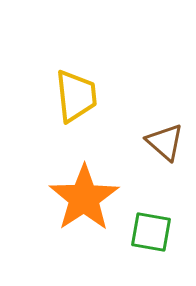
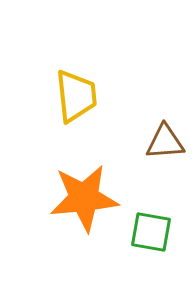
brown triangle: rotated 45 degrees counterclockwise
orange star: rotated 28 degrees clockwise
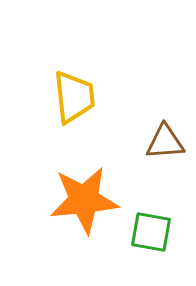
yellow trapezoid: moved 2 px left, 1 px down
orange star: moved 2 px down
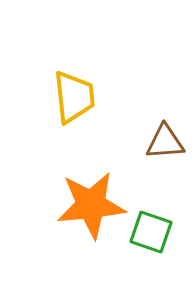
orange star: moved 7 px right, 5 px down
green square: rotated 9 degrees clockwise
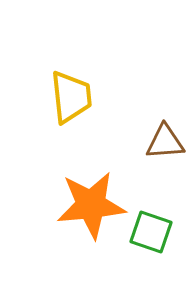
yellow trapezoid: moved 3 px left
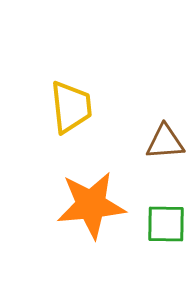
yellow trapezoid: moved 10 px down
green square: moved 15 px right, 8 px up; rotated 18 degrees counterclockwise
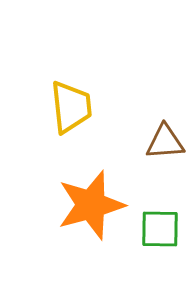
orange star: rotated 10 degrees counterclockwise
green square: moved 6 px left, 5 px down
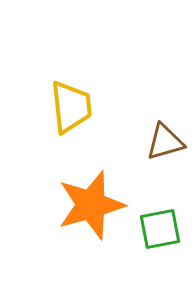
brown triangle: rotated 12 degrees counterclockwise
green square: rotated 12 degrees counterclockwise
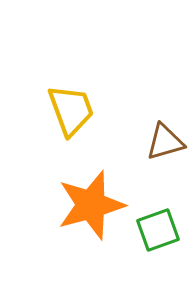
yellow trapezoid: moved 3 px down; rotated 14 degrees counterclockwise
green square: moved 2 px left, 1 px down; rotated 9 degrees counterclockwise
